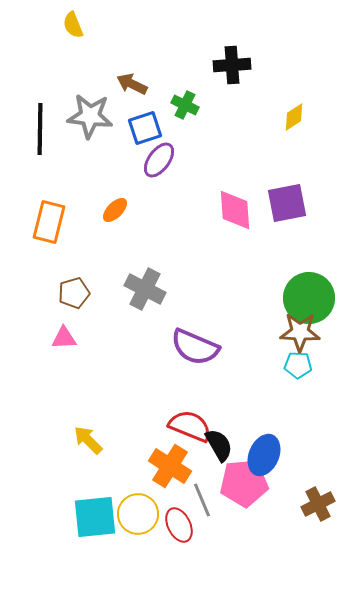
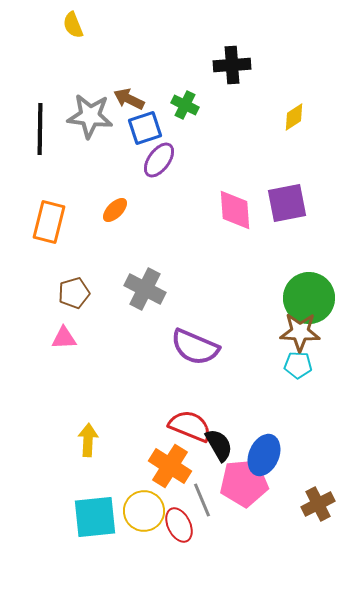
brown arrow: moved 3 px left, 15 px down
yellow arrow: rotated 48 degrees clockwise
yellow circle: moved 6 px right, 3 px up
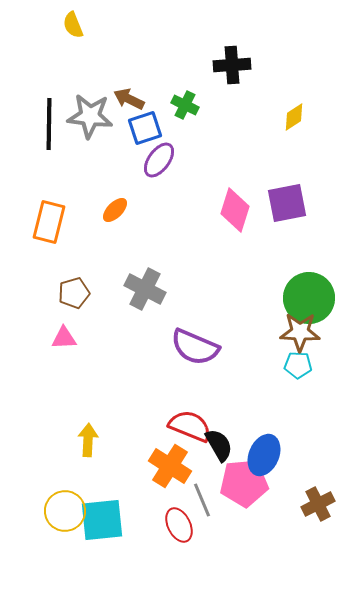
black line: moved 9 px right, 5 px up
pink diamond: rotated 21 degrees clockwise
yellow circle: moved 79 px left
cyan square: moved 7 px right, 3 px down
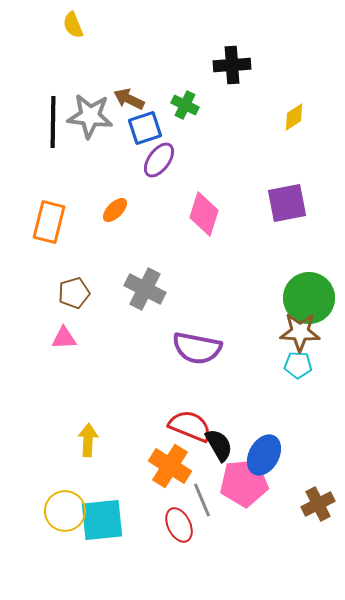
black line: moved 4 px right, 2 px up
pink diamond: moved 31 px left, 4 px down
purple semicircle: moved 2 px right, 1 px down; rotated 12 degrees counterclockwise
blue ellipse: rotated 6 degrees clockwise
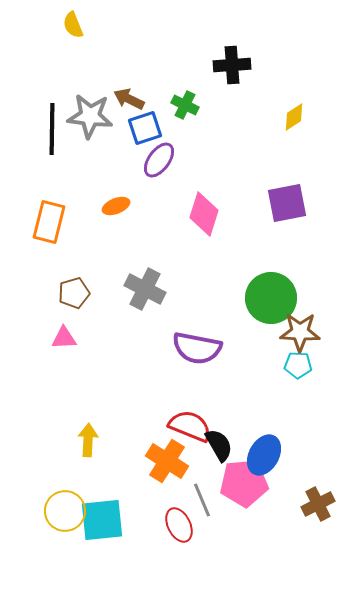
black line: moved 1 px left, 7 px down
orange ellipse: moved 1 px right, 4 px up; rotated 24 degrees clockwise
green circle: moved 38 px left
orange cross: moved 3 px left, 5 px up
